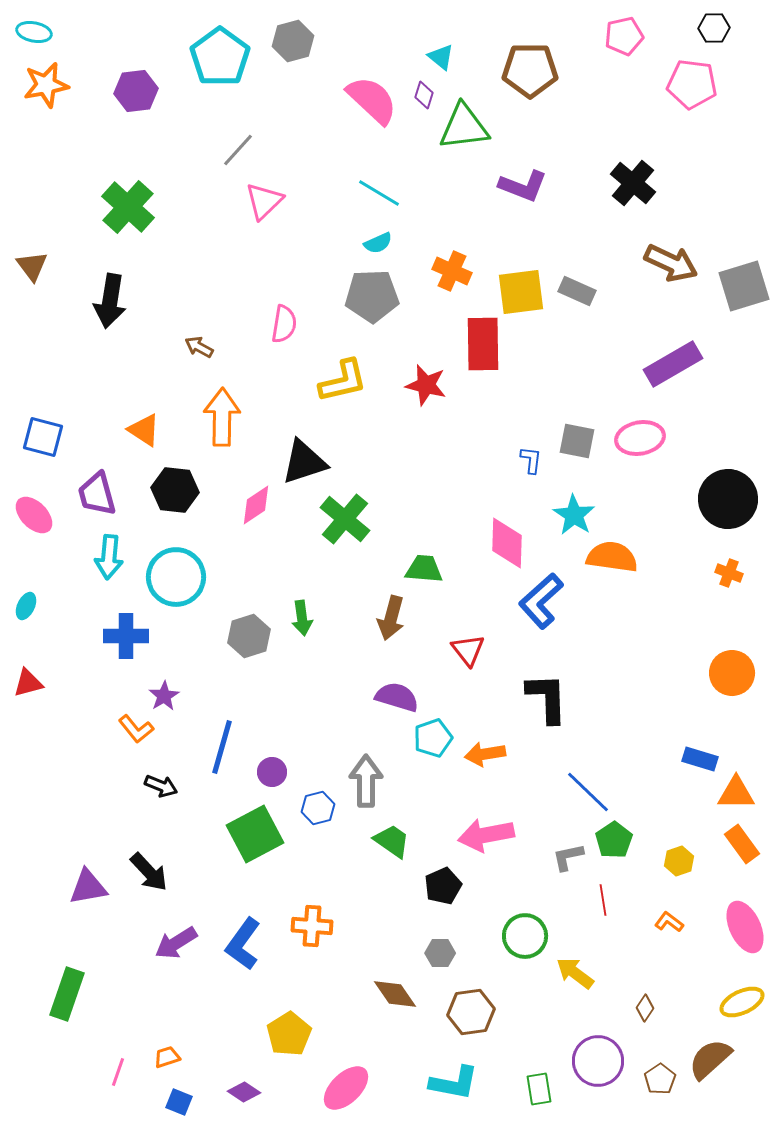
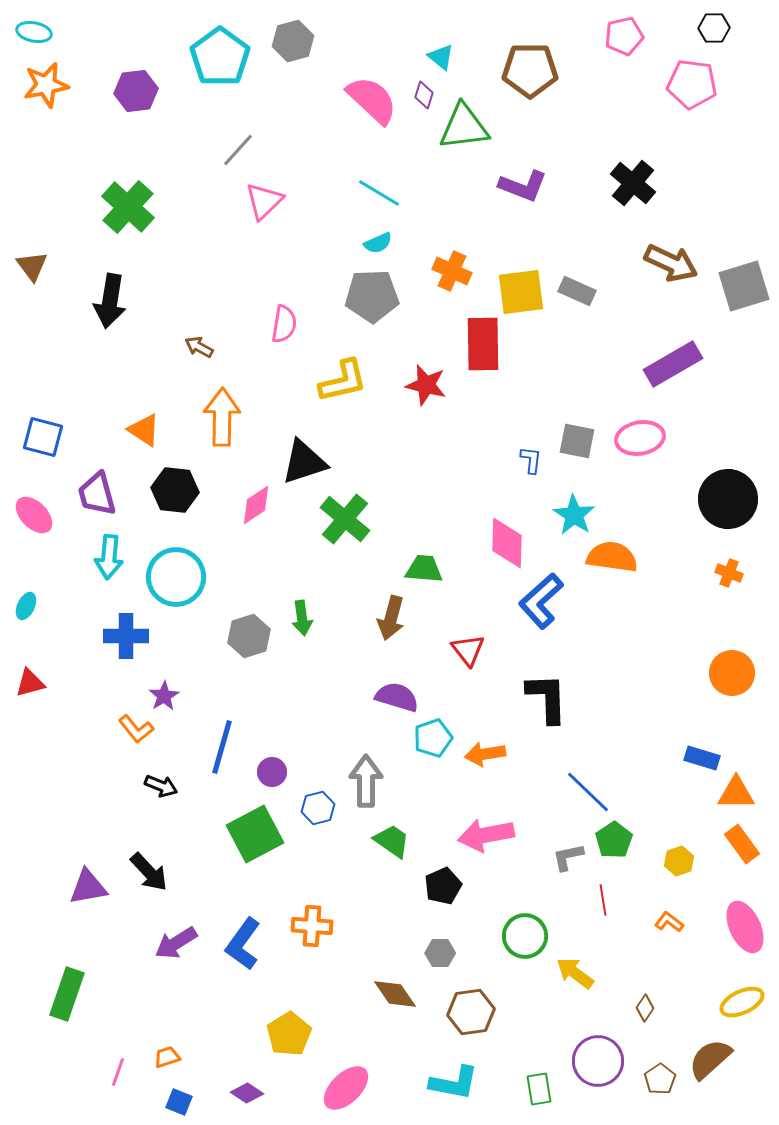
red triangle at (28, 683): moved 2 px right
blue rectangle at (700, 759): moved 2 px right, 1 px up
purple diamond at (244, 1092): moved 3 px right, 1 px down
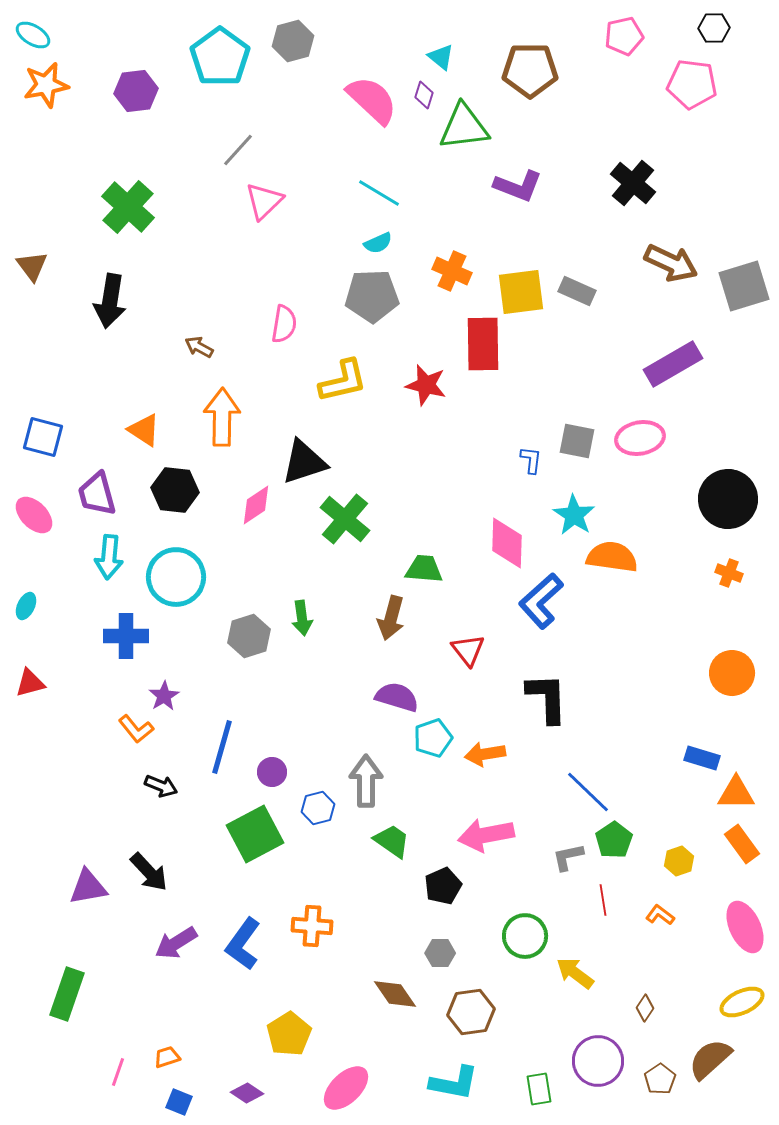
cyan ellipse at (34, 32): moved 1 px left, 3 px down; rotated 20 degrees clockwise
purple L-shape at (523, 186): moved 5 px left
orange L-shape at (669, 922): moved 9 px left, 7 px up
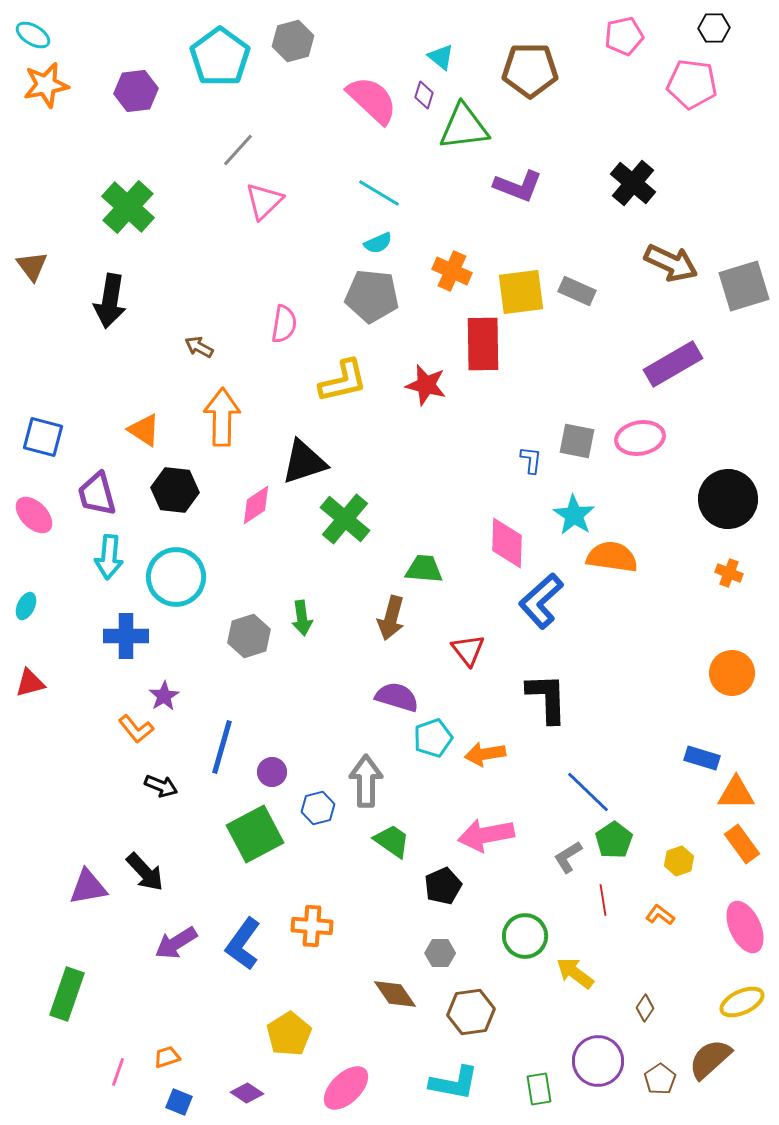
gray pentagon at (372, 296): rotated 8 degrees clockwise
gray L-shape at (568, 857): rotated 20 degrees counterclockwise
black arrow at (149, 872): moved 4 px left
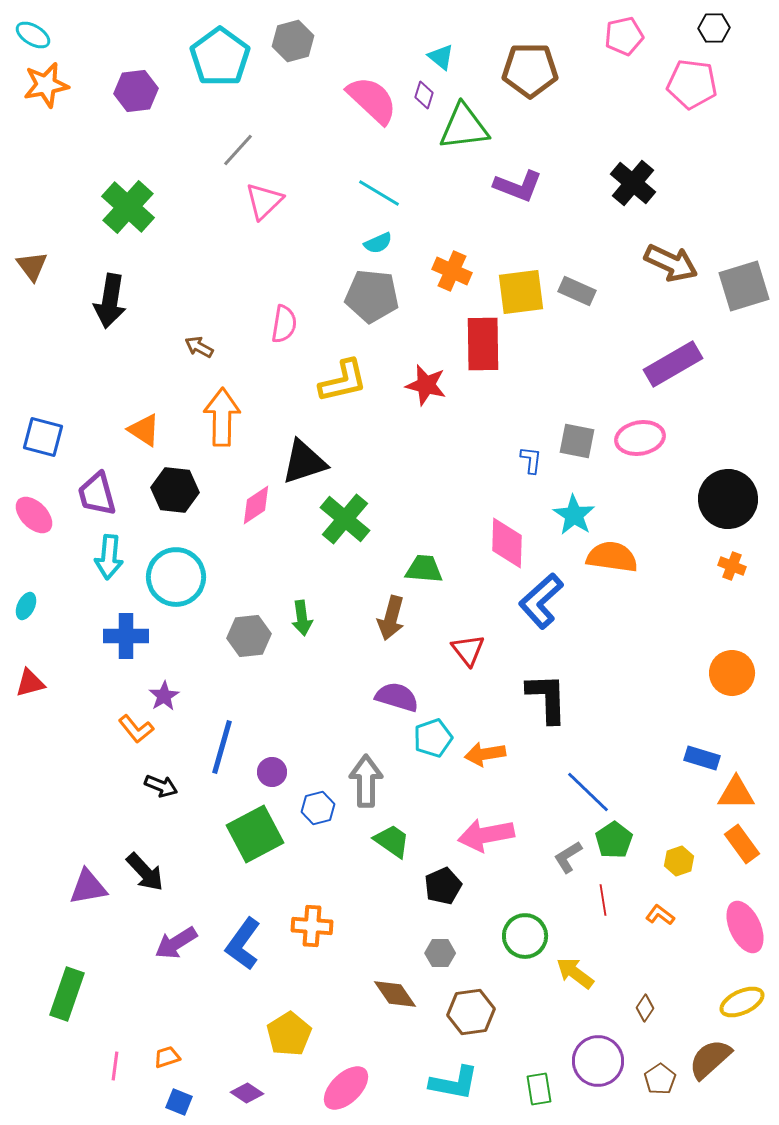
orange cross at (729, 573): moved 3 px right, 7 px up
gray hexagon at (249, 636): rotated 12 degrees clockwise
pink line at (118, 1072): moved 3 px left, 6 px up; rotated 12 degrees counterclockwise
